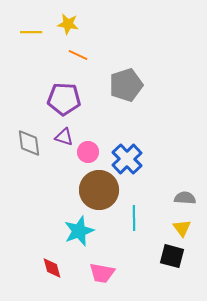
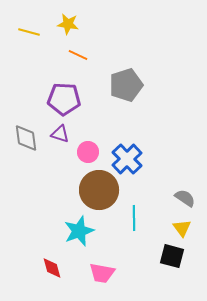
yellow line: moved 2 px left; rotated 15 degrees clockwise
purple triangle: moved 4 px left, 3 px up
gray diamond: moved 3 px left, 5 px up
gray semicircle: rotated 30 degrees clockwise
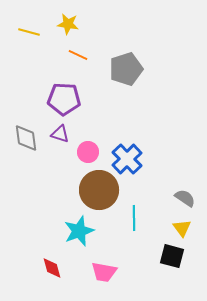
gray pentagon: moved 16 px up
pink trapezoid: moved 2 px right, 1 px up
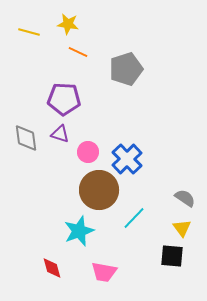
orange line: moved 3 px up
cyan line: rotated 45 degrees clockwise
black square: rotated 10 degrees counterclockwise
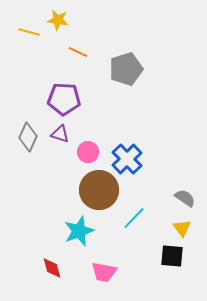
yellow star: moved 10 px left, 4 px up
gray diamond: moved 2 px right, 1 px up; rotated 32 degrees clockwise
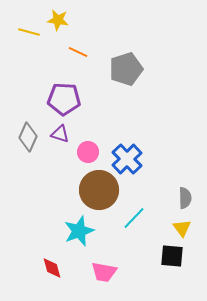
gray semicircle: rotated 55 degrees clockwise
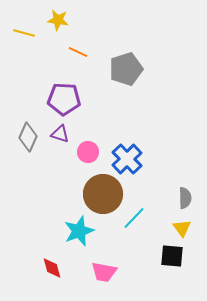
yellow line: moved 5 px left, 1 px down
brown circle: moved 4 px right, 4 px down
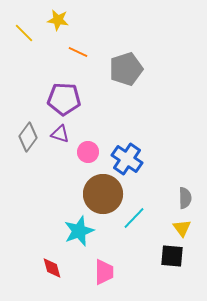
yellow line: rotated 30 degrees clockwise
gray diamond: rotated 12 degrees clockwise
blue cross: rotated 12 degrees counterclockwise
pink trapezoid: rotated 100 degrees counterclockwise
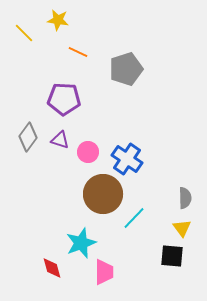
purple triangle: moved 6 px down
cyan star: moved 2 px right, 12 px down
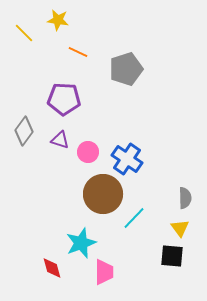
gray diamond: moved 4 px left, 6 px up
yellow triangle: moved 2 px left
